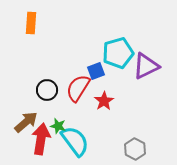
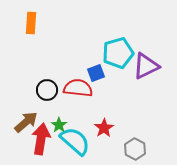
blue square: moved 2 px down
red semicircle: rotated 64 degrees clockwise
red star: moved 27 px down
green star: moved 1 px right, 1 px up; rotated 21 degrees clockwise
cyan semicircle: rotated 12 degrees counterclockwise
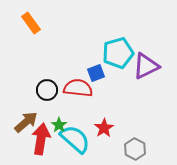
orange rectangle: rotated 40 degrees counterclockwise
cyan semicircle: moved 2 px up
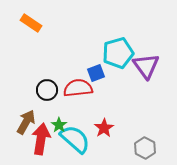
orange rectangle: rotated 20 degrees counterclockwise
purple triangle: rotated 40 degrees counterclockwise
red semicircle: rotated 12 degrees counterclockwise
brown arrow: rotated 20 degrees counterclockwise
gray hexagon: moved 10 px right, 1 px up
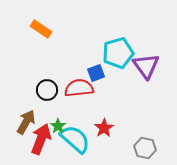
orange rectangle: moved 10 px right, 6 px down
red semicircle: moved 1 px right
green star: moved 1 px left, 1 px down
red arrow: rotated 12 degrees clockwise
gray hexagon: rotated 15 degrees counterclockwise
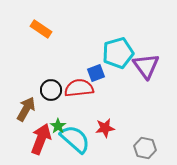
black circle: moved 4 px right
brown arrow: moved 13 px up
red star: moved 1 px right; rotated 24 degrees clockwise
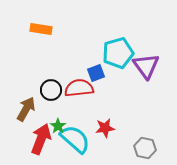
orange rectangle: rotated 25 degrees counterclockwise
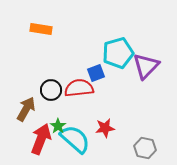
purple triangle: rotated 20 degrees clockwise
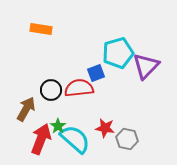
red star: rotated 18 degrees clockwise
gray hexagon: moved 18 px left, 9 px up
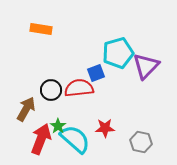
red star: rotated 12 degrees counterclockwise
gray hexagon: moved 14 px right, 3 px down
